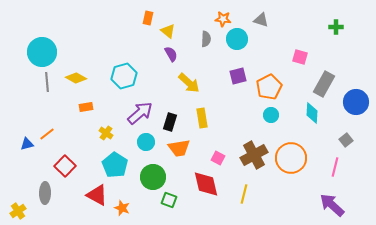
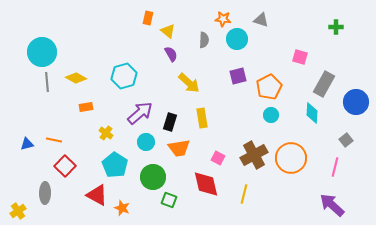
gray semicircle at (206, 39): moved 2 px left, 1 px down
orange line at (47, 134): moved 7 px right, 6 px down; rotated 49 degrees clockwise
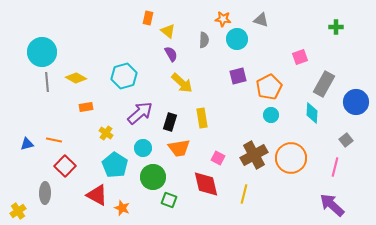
pink square at (300, 57): rotated 35 degrees counterclockwise
yellow arrow at (189, 83): moved 7 px left
cyan circle at (146, 142): moved 3 px left, 6 px down
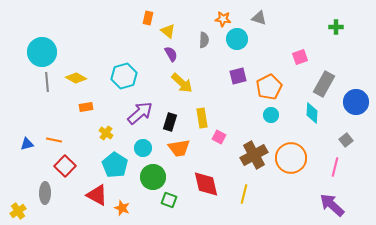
gray triangle at (261, 20): moved 2 px left, 2 px up
pink square at (218, 158): moved 1 px right, 21 px up
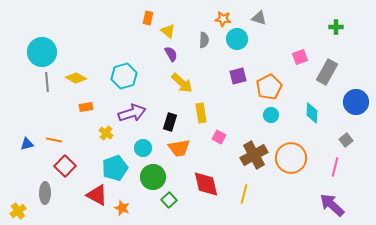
gray rectangle at (324, 84): moved 3 px right, 12 px up
purple arrow at (140, 113): moved 8 px left; rotated 24 degrees clockwise
yellow rectangle at (202, 118): moved 1 px left, 5 px up
cyan pentagon at (115, 165): moved 3 px down; rotated 20 degrees clockwise
green square at (169, 200): rotated 28 degrees clockwise
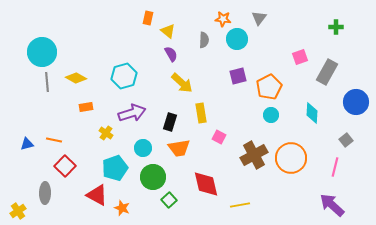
gray triangle at (259, 18): rotated 49 degrees clockwise
yellow line at (244, 194): moved 4 px left, 11 px down; rotated 66 degrees clockwise
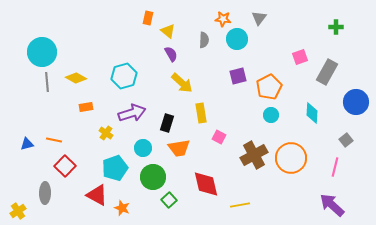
black rectangle at (170, 122): moved 3 px left, 1 px down
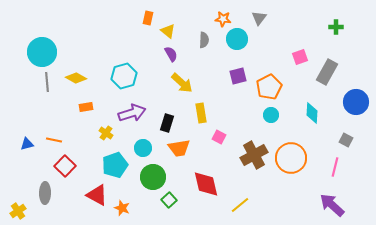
gray square at (346, 140): rotated 24 degrees counterclockwise
cyan pentagon at (115, 168): moved 3 px up
yellow line at (240, 205): rotated 30 degrees counterclockwise
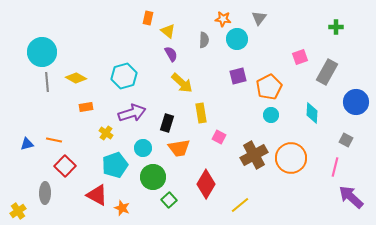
red diamond at (206, 184): rotated 44 degrees clockwise
purple arrow at (332, 205): moved 19 px right, 8 px up
